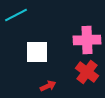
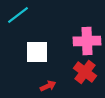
cyan line: moved 2 px right; rotated 10 degrees counterclockwise
pink cross: moved 1 px down
red cross: moved 2 px left
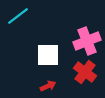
cyan line: moved 1 px down
pink cross: rotated 20 degrees counterclockwise
white square: moved 11 px right, 3 px down
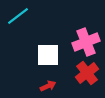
pink cross: moved 1 px left, 1 px down
red cross: moved 2 px right, 1 px down; rotated 15 degrees clockwise
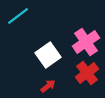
pink cross: rotated 12 degrees counterclockwise
white square: rotated 35 degrees counterclockwise
red arrow: rotated 14 degrees counterclockwise
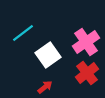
cyan line: moved 5 px right, 17 px down
red arrow: moved 3 px left, 1 px down
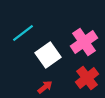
pink cross: moved 2 px left
red cross: moved 5 px down
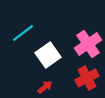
pink cross: moved 4 px right, 2 px down
red cross: rotated 10 degrees clockwise
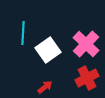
cyan line: rotated 50 degrees counterclockwise
pink cross: moved 2 px left; rotated 12 degrees counterclockwise
white square: moved 5 px up
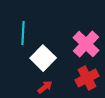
white square: moved 5 px left, 8 px down; rotated 10 degrees counterclockwise
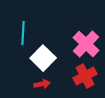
red cross: moved 2 px left, 2 px up
red arrow: moved 3 px left, 3 px up; rotated 28 degrees clockwise
